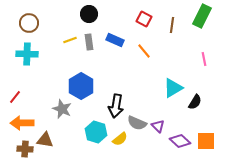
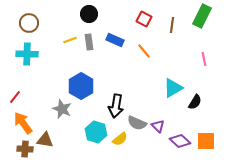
orange arrow: moved 1 px right; rotated 55 degrees clockwise
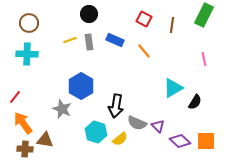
green rectangle: moved 2 px right, 1 px up
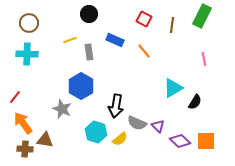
green rectangle: moved 2 px left, 1 px down
gray rectangle: moved 10 px down
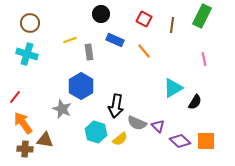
black circle: moved 12 px right
brown circle: moved 1 px right
cyan cross: rotated 15 degrees clockwise
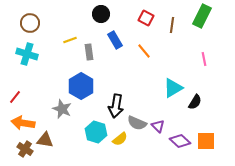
red square: moved 2 px right, 1 px up
blue rectangle: rotated 36 degrees clockwise
orange arrow: rotated 45 degrees counterclockwise
brown cross: rotated 28 degrees clockwise
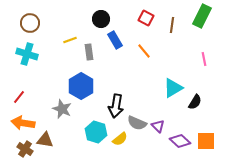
black circle: moved 5 px down
red line: moved 4 px right
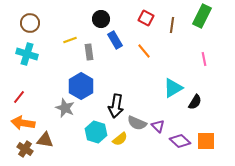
gray star: moved 3 px right, 1 px up
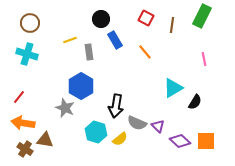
orange line: moved 1 px right, 1 px down
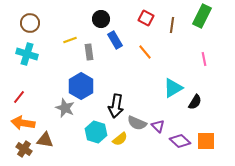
brown cross: moved 1 px left
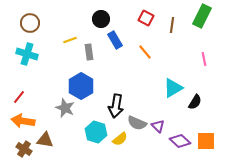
orange arrow: moved 2 px up
